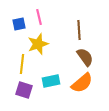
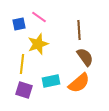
pink line: rotated 42 degrees counterclockwise
orange semicircle: moved 3 px left
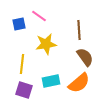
pink line: moved 1 px up
yellow star: moved 8 px right; rotated 10 degrees clockwise
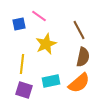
brown line: rotated 24 degrees counterclockwise
yellow star: rotated 15 degrees counterclockwise
brown semicircle: moved 2 px left; rotated 48 degrees clockwise
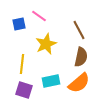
brown semicircle: moved 2 px left
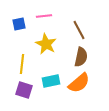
pink line: moved 5 px right; rotated 42 degrees counterclockwise
yellow star: rotated 20 degrees counterclockwise
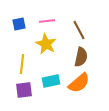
pink line: moved 3 px right, 5 px down
purple square: rotated 24 degrees counterclockwise
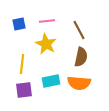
orange semicircle: rotated 45 degrees clockwise
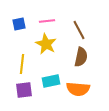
orange semicircle: moved 1 px left, 6 px down
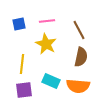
cyan rectangle: rotated 36 degrees clockwise
orange semicircle: moved 3 px up
